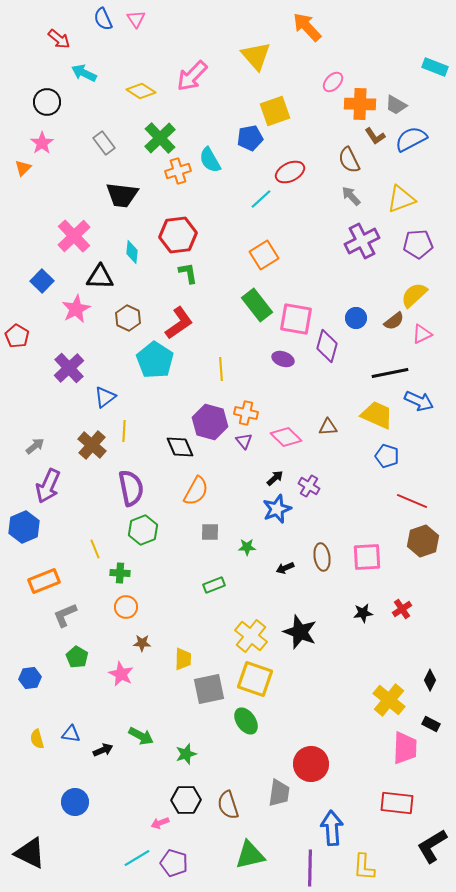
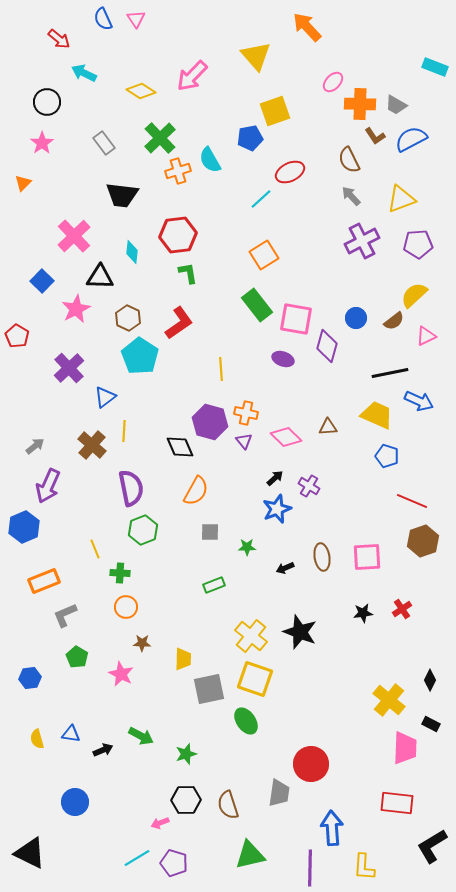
orange triangle at (23, 168): moved 15 px down
pink triangle at (422, 334): moved 4 px right, 2 px down
cyan pentagon at (155, 360): moved 15 px left, 4 px up
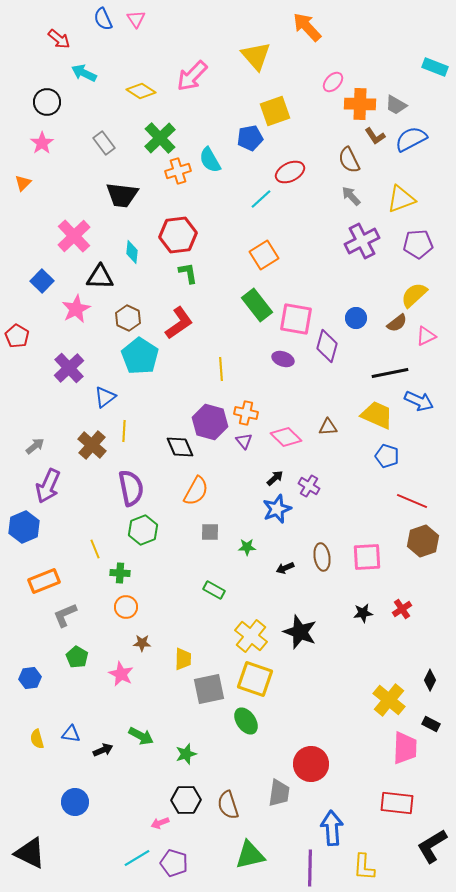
brown semicircle at (394, 321): moved 3 px right, 2 px down
green rectangle at (214, 585): moved 5 px down; rotated 50 degrees clockwise
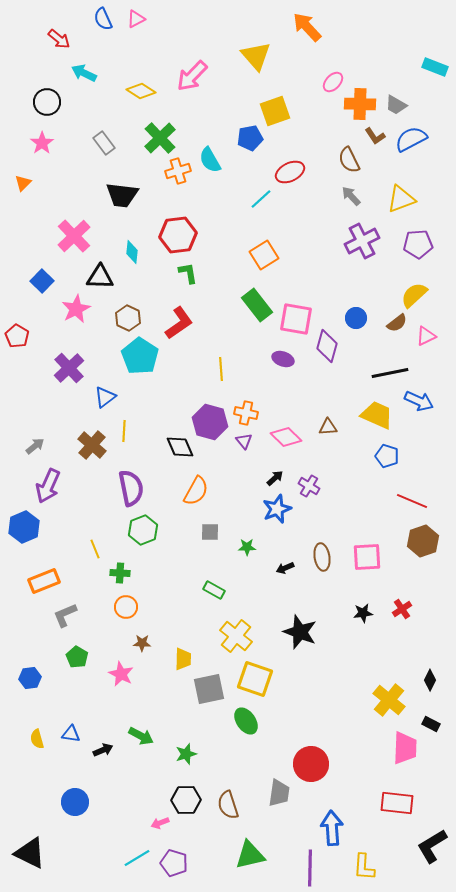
pink triangle at (136, 19): rotated 36 degrees clockwise
yellow cross at (251, 636): moved 15 px left
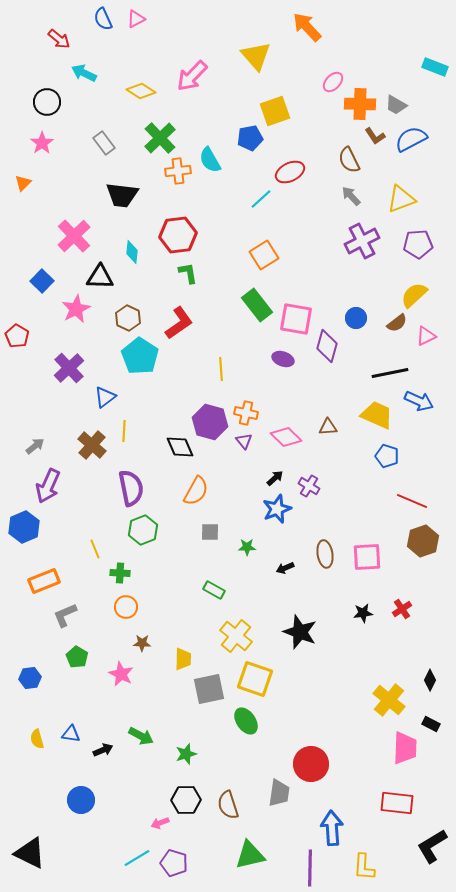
orange cross at (178, 171): rotated 10 degrees clockwise
brown ellipse at (322, 557): moved 3 px right, 3 px up
blue circle at (75, 802): moved 6 px right, 2 px up
